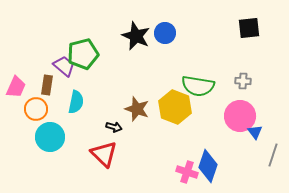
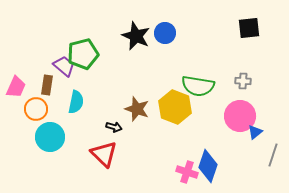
blue triangle: rotated 28 degrees clockwise
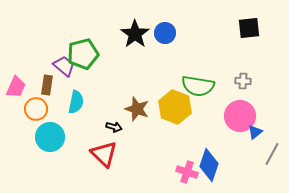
black star: moved 1 px left, 2 px up; rotated 12 degrees clockwise
gray line: moved 1 px left, 1 px up; rotated 10 degrees clockwise
blue diamond: moved 1 px right, 1 px up
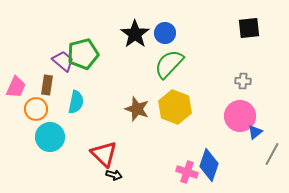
purple trapezoid: moved 1 px left, 5 px up
green semicircle: moved 29 px left, 22 px up; rotated 124 degrees clockwise
black arrow: moved 48 px down
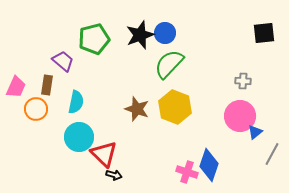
black square: moved 15 px right, 5 px down
black star: moved 5 px right, 1 px down; rotated 16 degrees clockwise
green pentagon: moved 11 px right, 15 px up
cyan circle: moved 29 px right
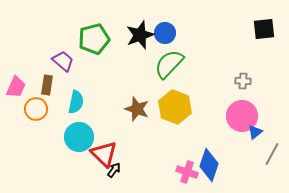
black square: moved 4 px up
pink circle: moved 2 px right
black arrow: moved 5 px up; rotated 70 degrees counterclockwise
